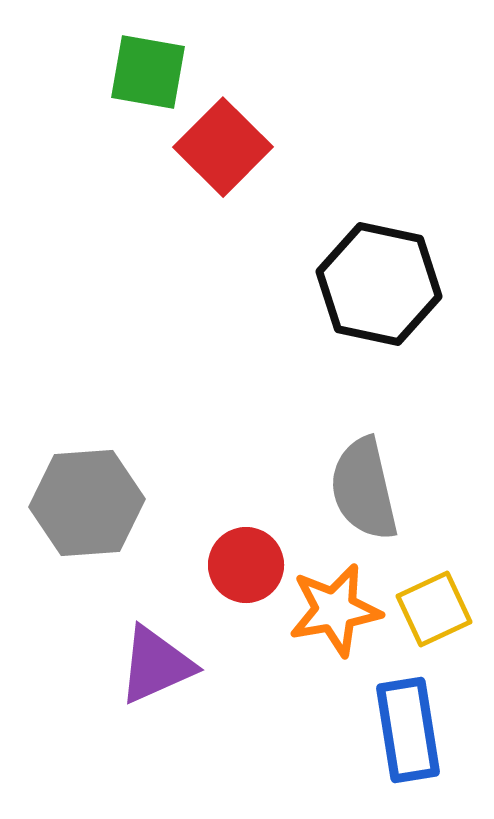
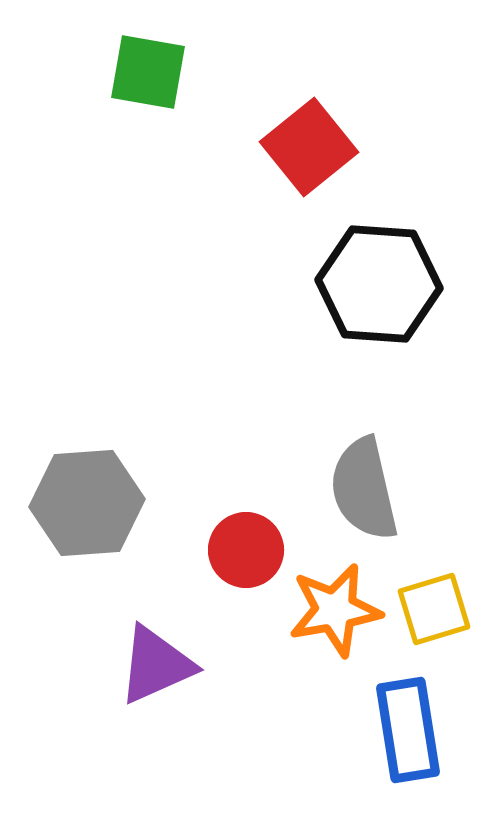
red square: moved 86 px right; rotated 6 degrees clockwise
black hexagon: rotated 8 degrees counterclockwise
red circle: moved 15 px up
yellow square: rotated 8 degrees clockwise
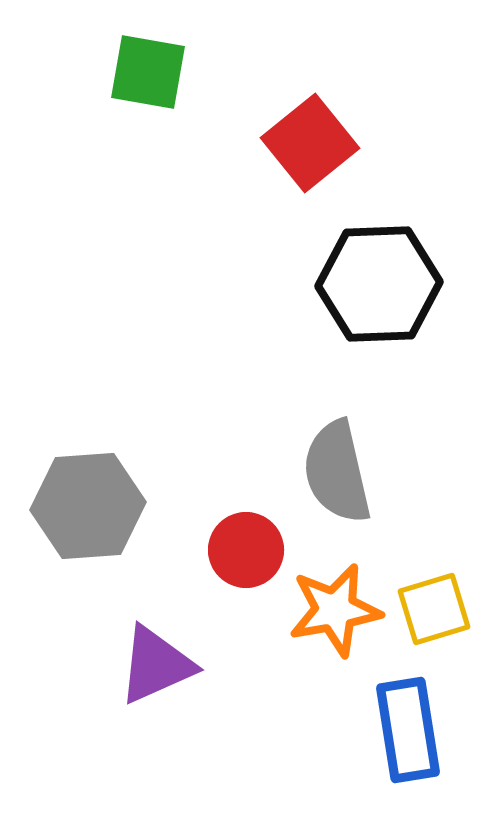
red square: moved 1 px right, 4 px up
black hexagon: rotated 6 degrees counterclockwise
gray semicircle: moved 27 px left, 17 px up
gray hexagon: moved 1 px right, 3 px down
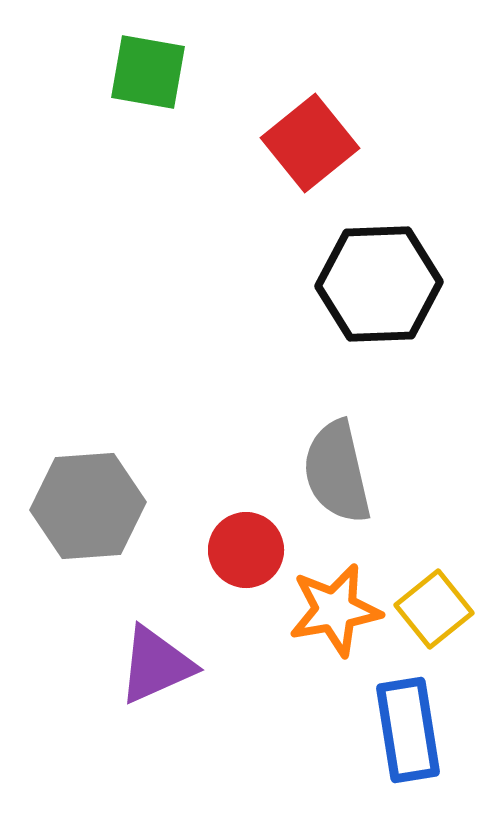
yellow square: rotated 22 degrees counterclockwise
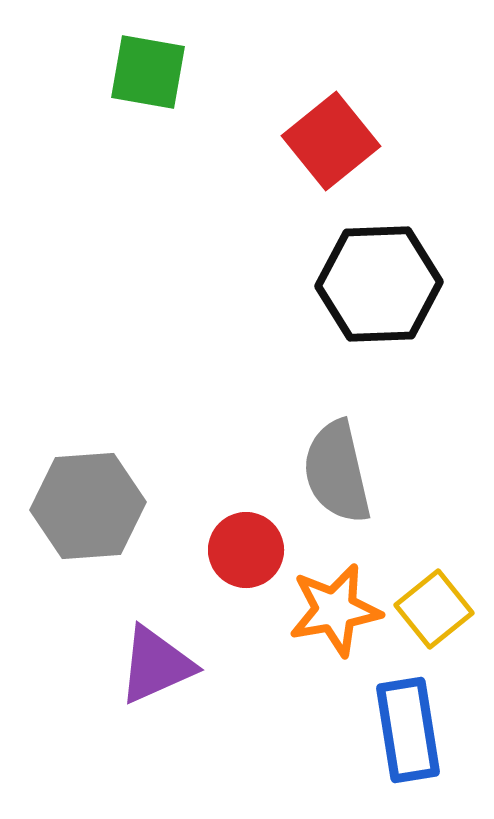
red square: moved 21 px right, 2 px up
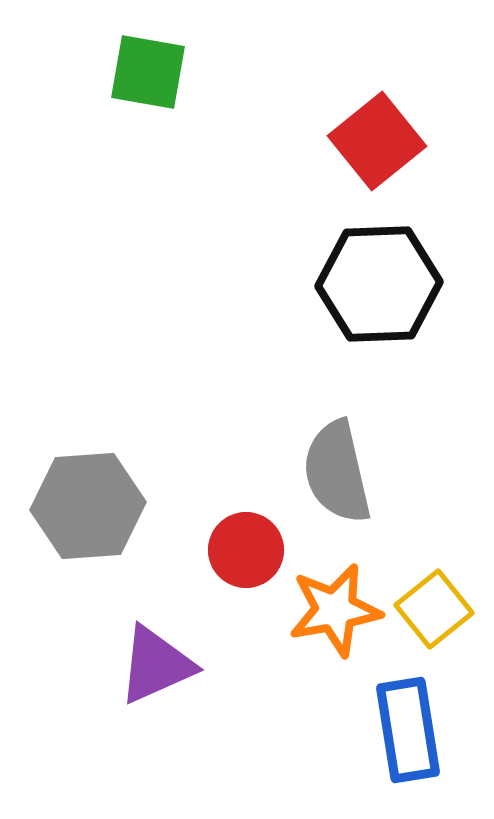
red square: moved 46 px right
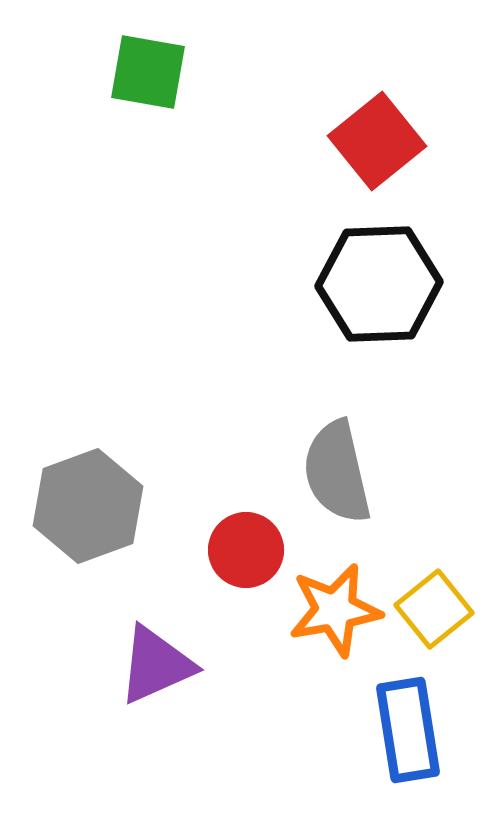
gray hexagon: rotated 16 degrees counterclockwise
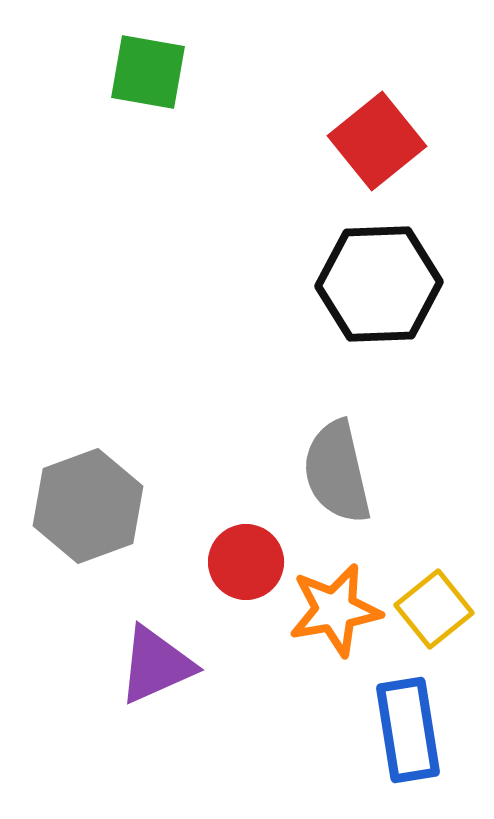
red circle: moved 12 px down
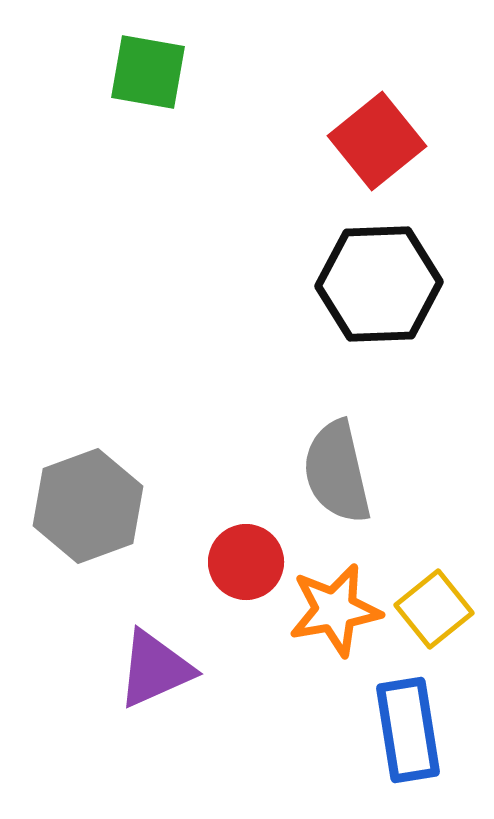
purple triangle: moved 1 px left, 4 px down
